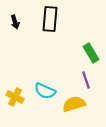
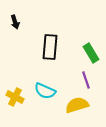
black rectangle: moved 28 px down
yellow semicircle: moved 3 px right, 1 px down
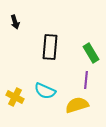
purple line: rotated 24 degrees clockwise
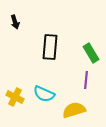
cyan semicircle: moved 1 px left, 3 px down
yellow semicircle: moved 3 px left, 5 px down
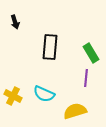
purple line: moved 2 px up
yellow cross: moved 2 px left, 1 px up
yellow semicircle: moved 1 px right, 1 px down
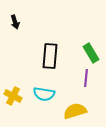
black rectangle: moved 9 px down
cyan semicircle: rotated 15 degrees counterclockwise
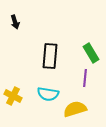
purple line: moved 1 px left
cyan semicircle: moved 4 px right
yellow semicircle: moved 2 px up
